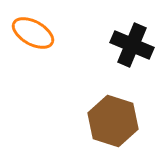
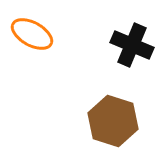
orange ellipse: moved 1 px left, 1 px down
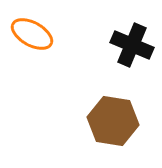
brown hexagon: rotated 9 degrees counterclockwise
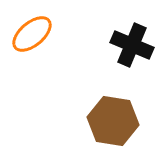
orange ellipse: rotated 69 degrees counterclockwise
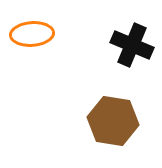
orange ellipse: rotated 36 degrees clockwise
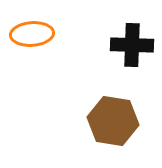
black cross: rotated 21 degrees counterclockwise
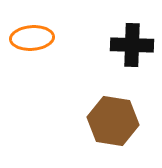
orange ellipse: moved 4 px down
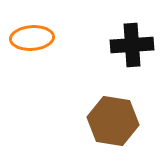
black cross: rotated 6 degrees counterclockwise
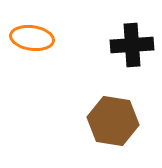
orange ellipse: rotated 12 degrees clockwise
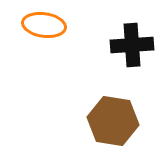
orange ellipse: moved 12 px right, 13 px up
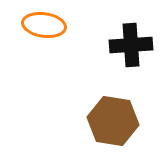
black cross: moved 1 px left
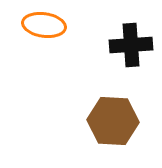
brown hexagon: rotated 6 degrees counterclockwise
